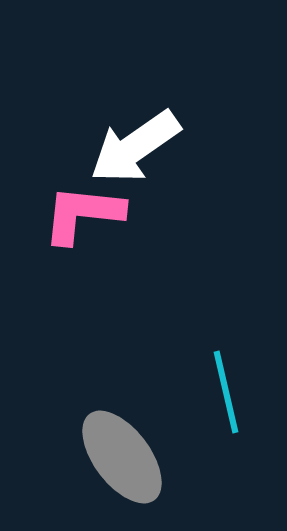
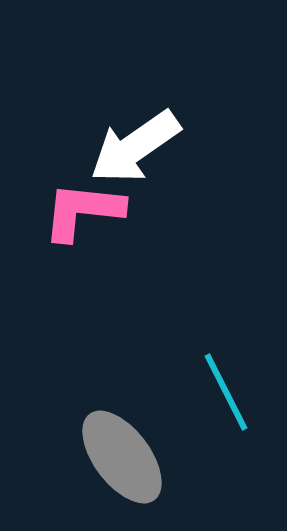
pink L-shape: moved 3 px up
cyan line: rotated 14 degrees counterclockwise
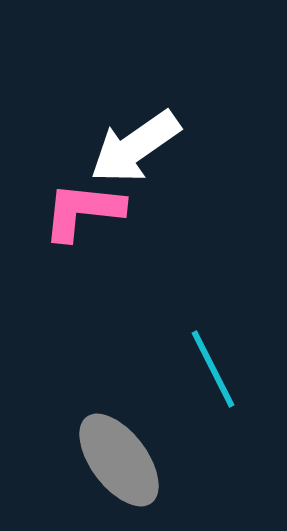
cyan line: moved 13 px left, 23 px up
gray ellipse: moved 3 px left, 3 px down
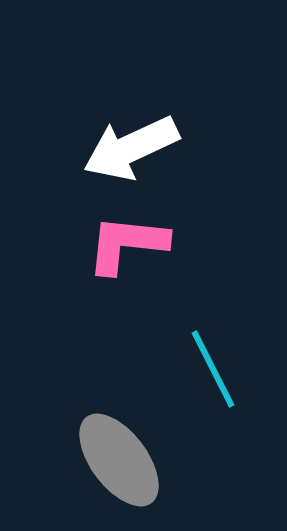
white arrow: moved 4 px left, 1 px down; rotated 10 degrees clockwise
pink L-shape: moved 44 px right, 33 px down
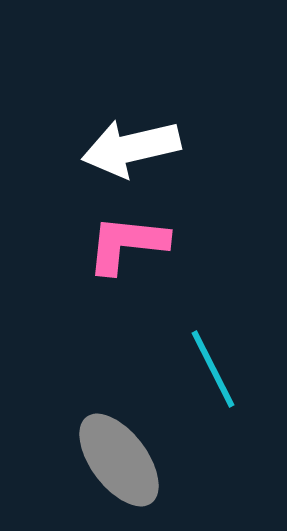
white arrow: rotated 12 degrees clockwise
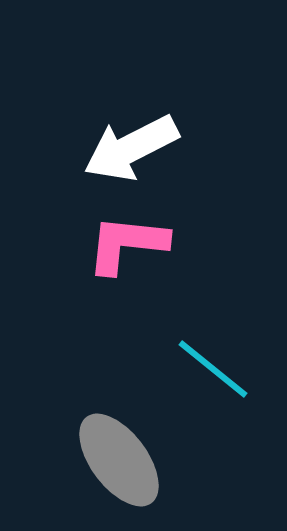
white arrow: rotated 14 degrees counterclockwise
cyan line: rotated 24 degrees counterclockwise
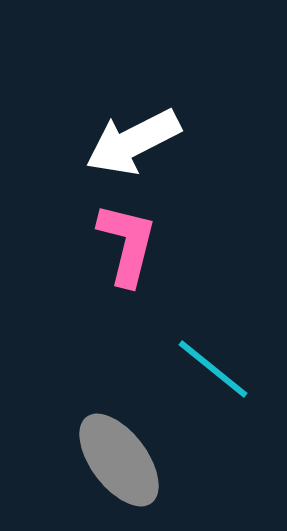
white arrow: moved 2 px right, 6 px up
pink L-shape: rotated 98 degrees clockwise
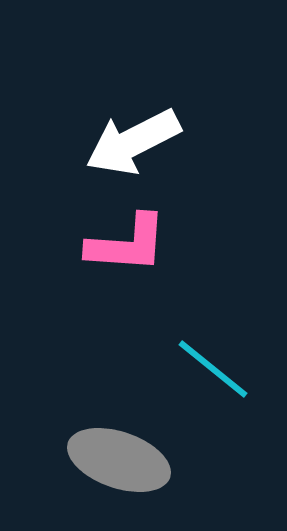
pink L-shape: rotated 80 degrees clockwise
gray ellipse: rotated 34 degrees counterclockwise
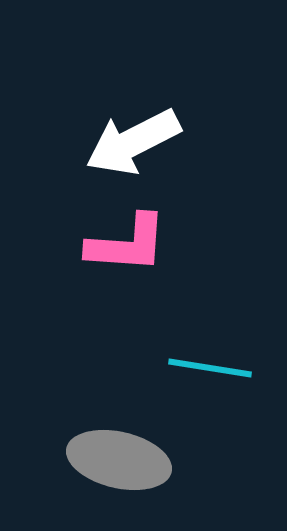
cyan line: moved 3 px left, 1 px up; rotated 30 degrees counterclockwise
gray ellipse: rotated 6 degrees counterclockwise
